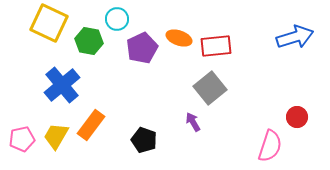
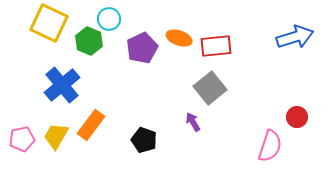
cyan circle: moved 8 px left
green hexagon: rotated 12 degrees clockwise
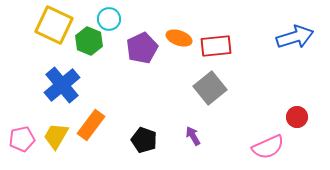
yellow square: moved 5 px right, 2 px down
purple arrow: moved 14 px down
pink semicircle: moved 2 px left, 1 px down; rotated 48 degrees clockwise
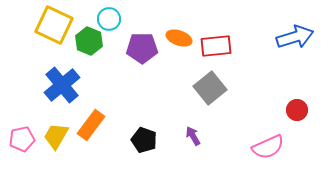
purple pentagon: rotated 24 degrees clockwise
red circle: moved 7 px up
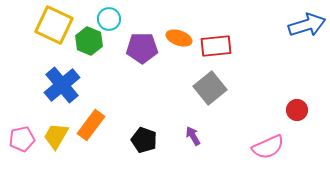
blue arrow: moved 12 px right, 12 px up
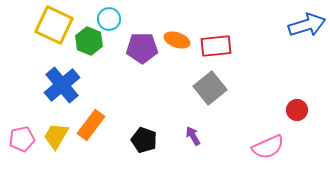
orange ellipse: moved 2 px left, 2 px down
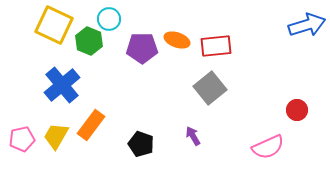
black pentagon: moved 3 px left, 4 px down
